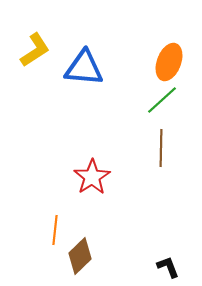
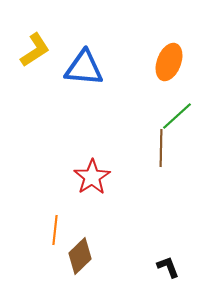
green line: moved 15 px right, 16 px down
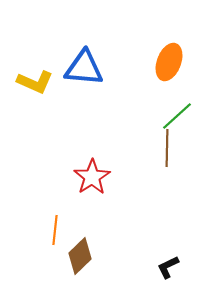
yellow L-shape: moved 32 px down; rotated 57 degrees clockwise
brown line: moved 6 px right
black L-shape: rotated 95 degrees counterclockwise
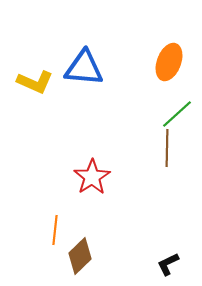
green line: moved 2 px up
black L-shape: moved 3 px up
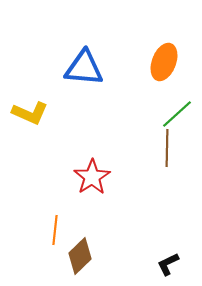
orange ellipse: moved 5 px left
yellow L-shape: moved 5 px left, 31 px down
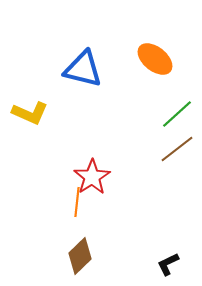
orange ellipse: moved 9 px left, 3 px up; rotated 72 degrees counterclockwise
blue triangle: moved 1 px left, 1 px down; rotated 9 degrees clockwise
brown line: moved 10 px right, 1 px down; rotated 51 degrees clockwise
orange line: moved 22 px right, 28 px up
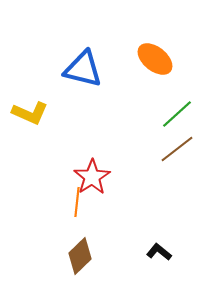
black L-shape: moved 9 px left, 12 px up; rotated 65 degrees clockwise
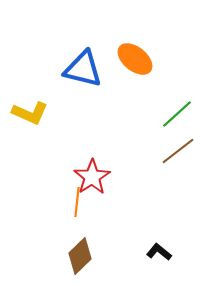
orange ellipse: moved 20 px left
brown line: moved 1 px right, 2 px down
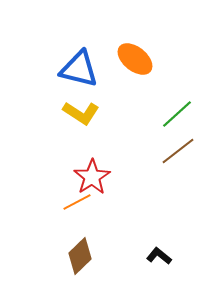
blue triangle: moved 4 px left
yellow L-shape: moved 51 px right; rotated 9 degrees clockwise
orange line: rotated 56 degrees clockwise
black L-shape: moved 4 px down
